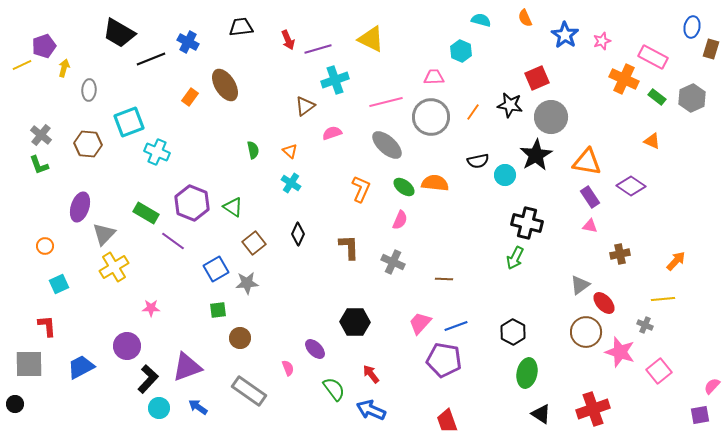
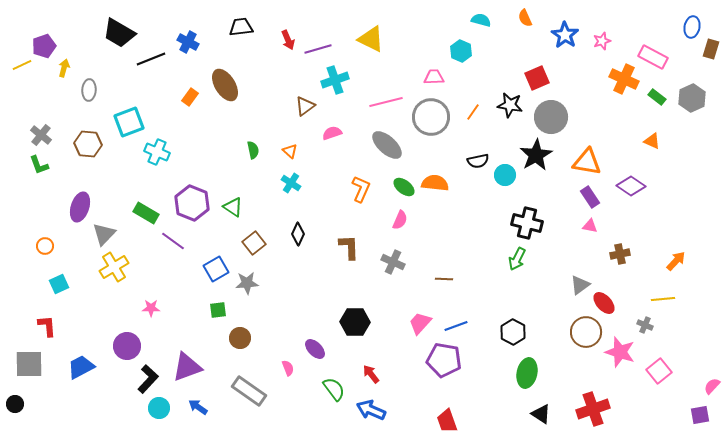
green arrow at (515, 258): moved 2 px right, 1 px down
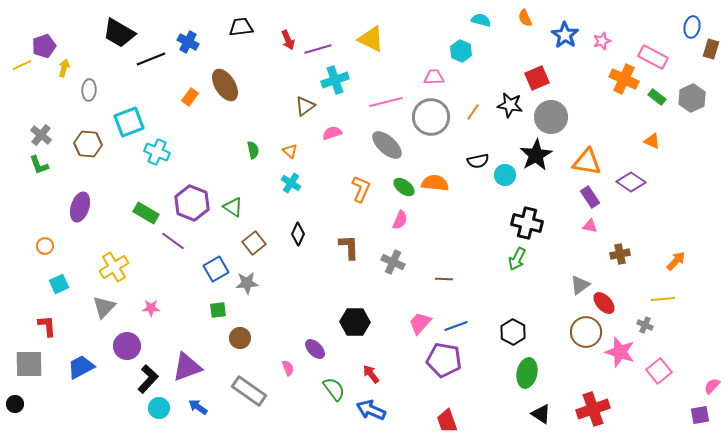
purple diamond at (631, 186): moved 4 px up
gray triangle at (104, 234): moved 73 px down
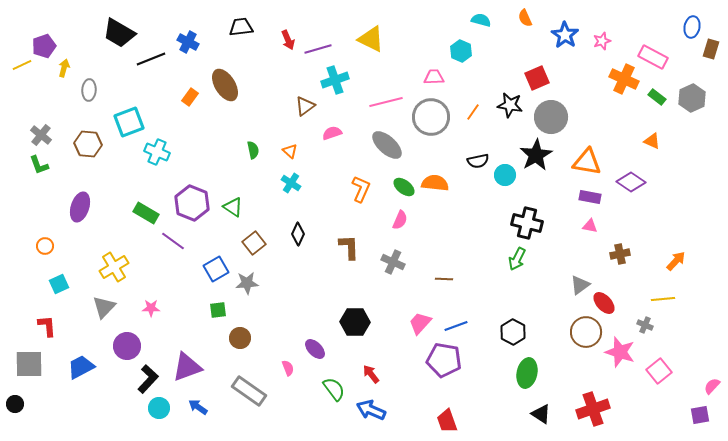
purple rectangle at (590, 197): rotated 45 degrees counterclockwise
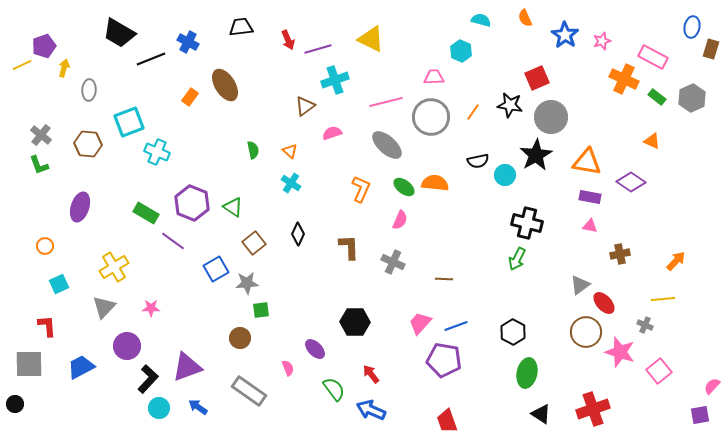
green square at (218, 310): moved 43 px right
